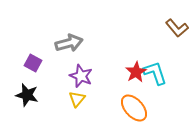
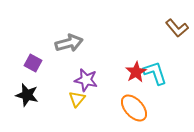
purple star: moved 5 px right, 4 px down; rotated 10 degrees counterclockwise
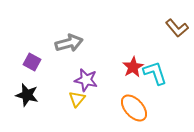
purple square: moved 1 px left, 1 px up
red star: moved 3 px left, 5 px up
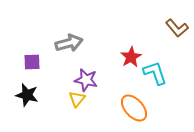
purple square: rotated 30 degrees counterclockwise
red star: moved 2 px left, 10 px up
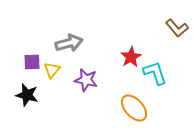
yellow triangle: moved 25 px left, 29 px up
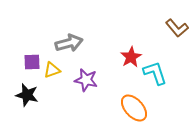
yellow triangle: rotated 30 degrees clockwise
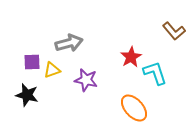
brown L-shape: moved 3 px left, 3 px down
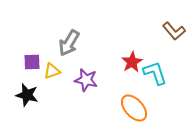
gray arrow: rotated 136 degrees clockwise
red star: moved 1 px right, 5 px down
yellow triangle: moved 1 px down
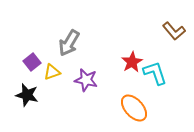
purple square: rotated 36 degrees counterclockwise
yellow triangle: moved 1 px down
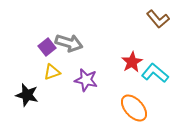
brown L-shape: moved 16 px left, 12 px up
gray arrow: rotated 104 degrees counterclockwise
purple square: moved 15 px right, 15 px up
cyan L-shape: rotated 32 degrees counterclockwise
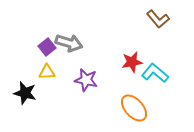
red star: rotated 20 degrees clockwise
yellow triangle: moved 5 px left; rotated 18 degrees clockwise
black star: moved 2 px left, 2 px up
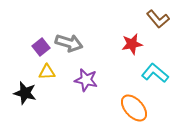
purple square: moved 6 px left
red star: moved 18 px up
